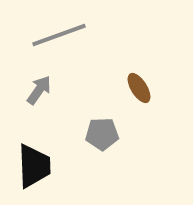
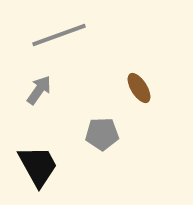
black trapezoid: moved 4 px right; rotated 27 degrees counterclockwise
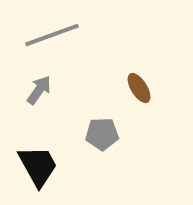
gray line: moved 7 px left
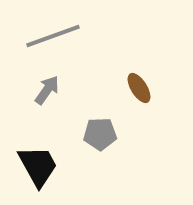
gray line: moved 1 px right, 1 px down
gray arrow: moved 8 px right
gray pentagon: moved 2 px left
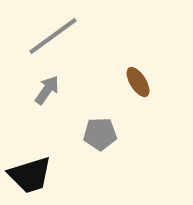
gray line: rotated 16 degrees counterclockwise
brown ellipse: moved 1 px left, 6 px up
black trapezoid: moved 8 px left, 9 px down; rotated 102 degrees clockwise
